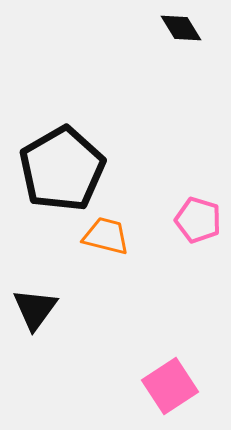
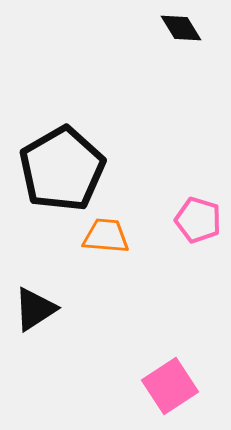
orange trapezoid: rotated 9 degrees counterclockwise
black triangle: rotated 21 degrees clockwise
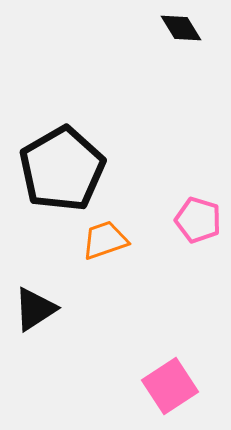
orange trapezoid: moved 1 px left, 4 px down; rotated 24 degrees counterclockwise
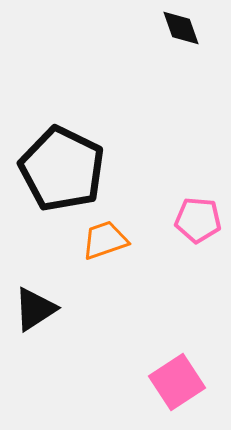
black diamond: rotated 12 degrees clockwise
black pentagon: rotated 16 degrees counterclockwise
pink pentagon: rotated 12 degrees counterclockwise
pink square: moved 7 px right, 4 px up
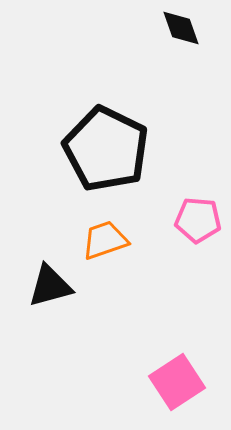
black pentagon: moved 44 px right, 20 px up
black triangle: moved 15 px right, 23 px up; rotated 18 degrees clockwise
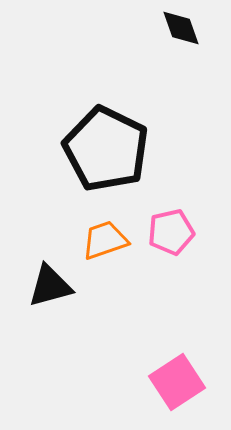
pink pentagon: moved 27 px left, 12 px down; rotated 18 degrees counterclockwise
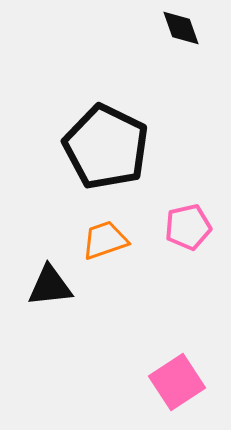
black pentagon: moved 2 px up
pink pentagon: moved 17 px right, 5 px up
black triangle: rotated 9 degrees clockwise
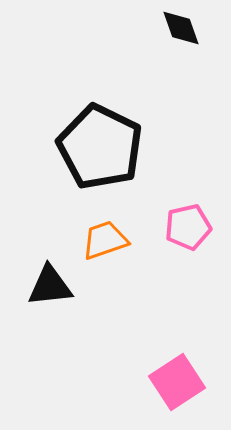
black pentagon: moved 6 px left
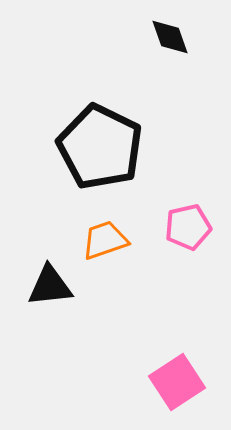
black diamond: moved 11 px left, 9 px down
